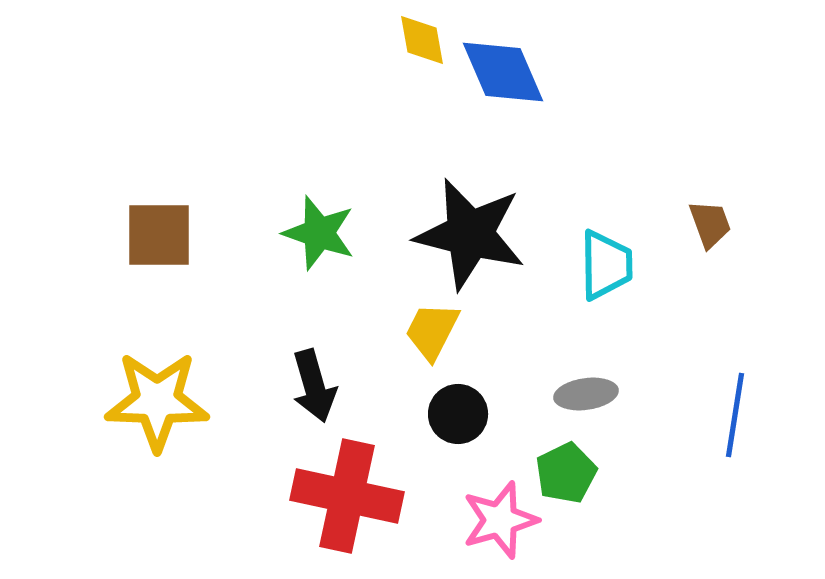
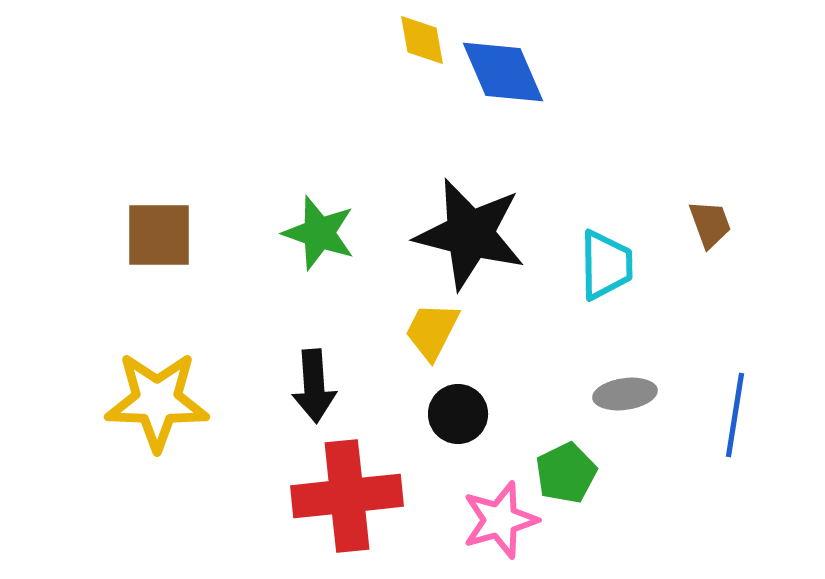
black arrow: rotated 12 degrees clockwise
gray ellipse: moved 39 px right
red cross: rotated 18 degrees counterclockwise
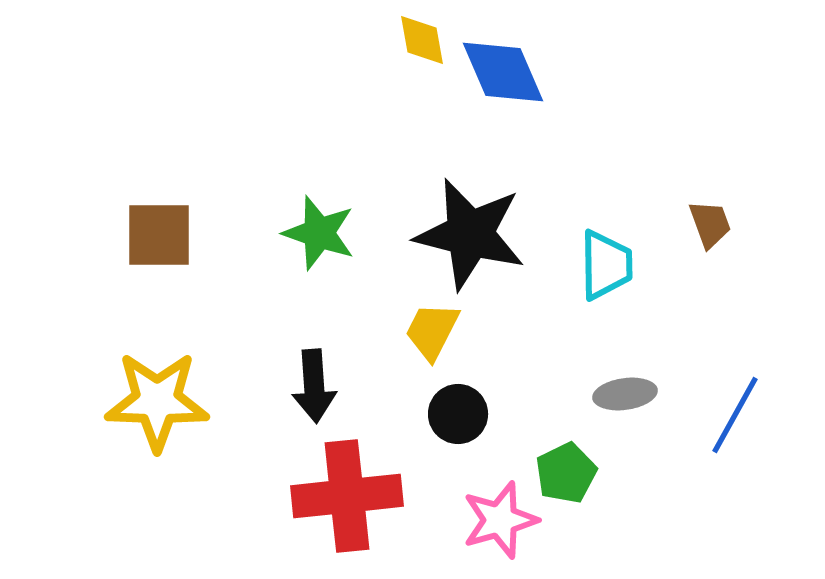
blue line: rotated 20 degrees clockwise
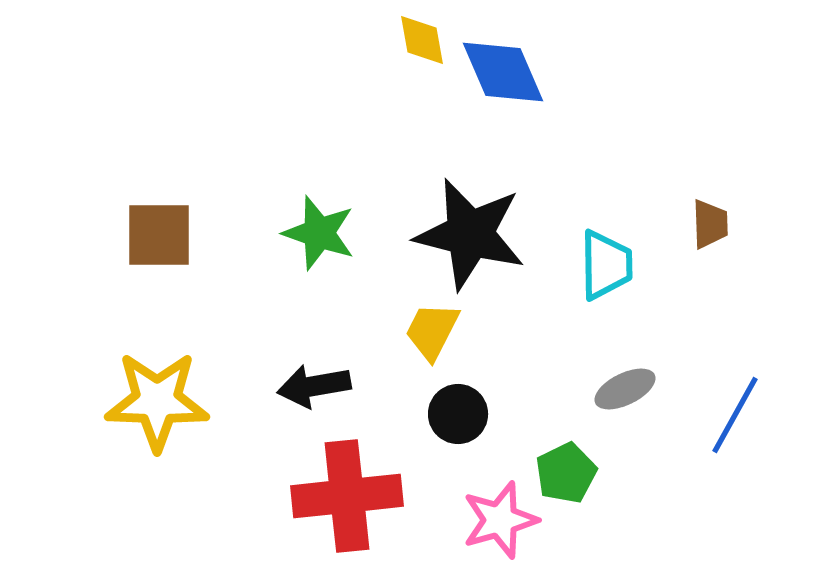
brown trapezoid: rotated 18 degrees clockwise
black arrow: rotated 84 degrees clockwise
gray ellipse: moved 5 px up; rotated 18 degrees counterclockwise
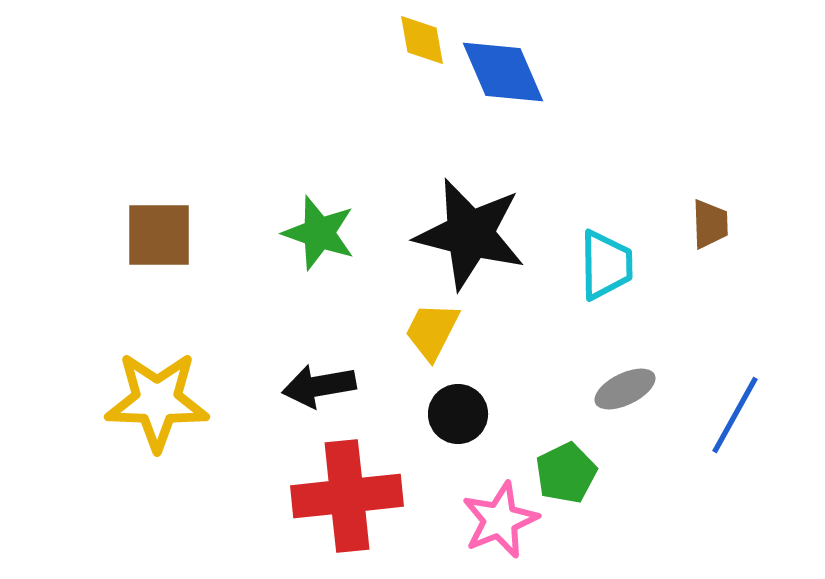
black arrow: moved 5 px right
pink star: rotated 6 degrees counterclockwise
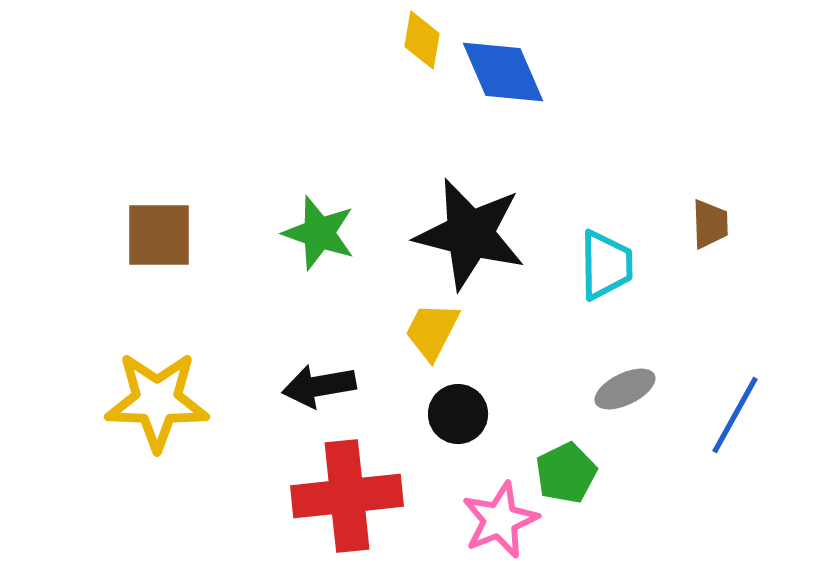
yellow diamond: rotated 20 degrees clockwise
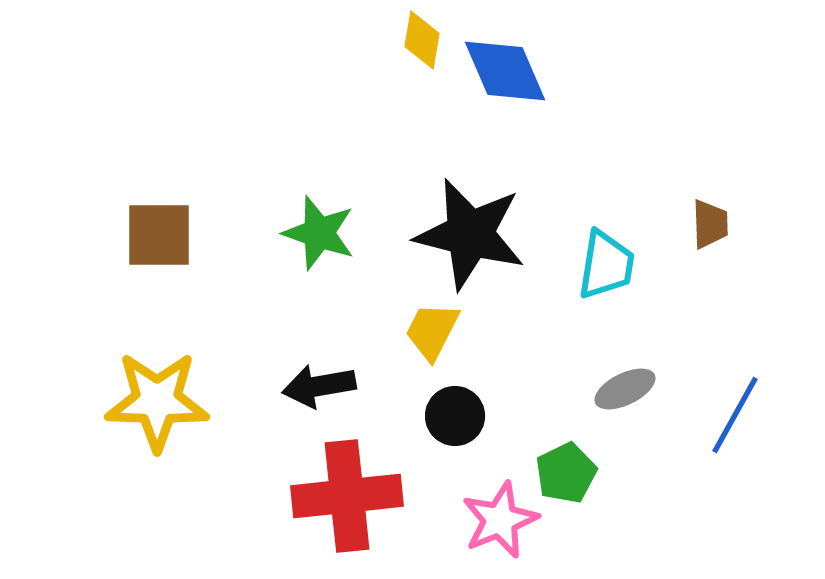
blue diamond: moved 2 px right, 1 px up
cyan trapezoid: rotated 10 degrees clockwise
black circle: moved 3 px left, 2 px down
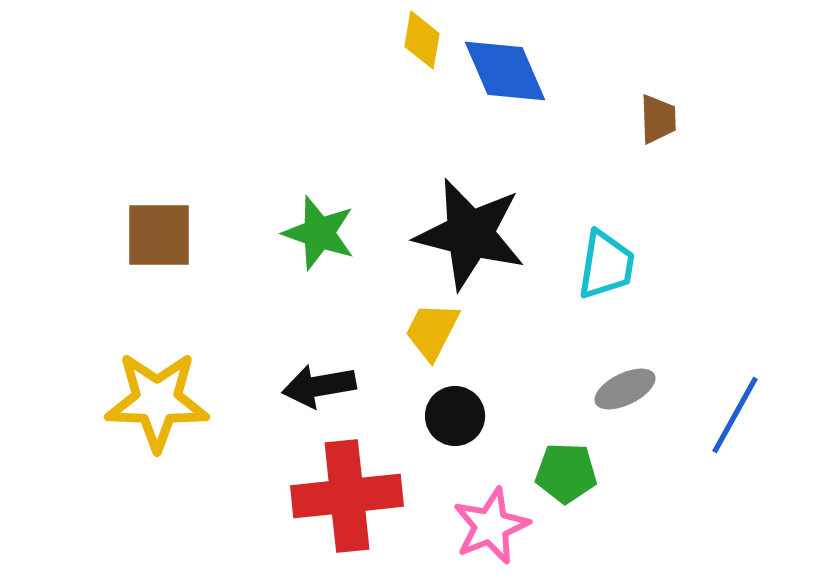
brown trapezoid: moved 52 px left, 105 px up
green pentagon: rotated 28 degrees clockwise
pink star: moved 9 px left, 6 px down
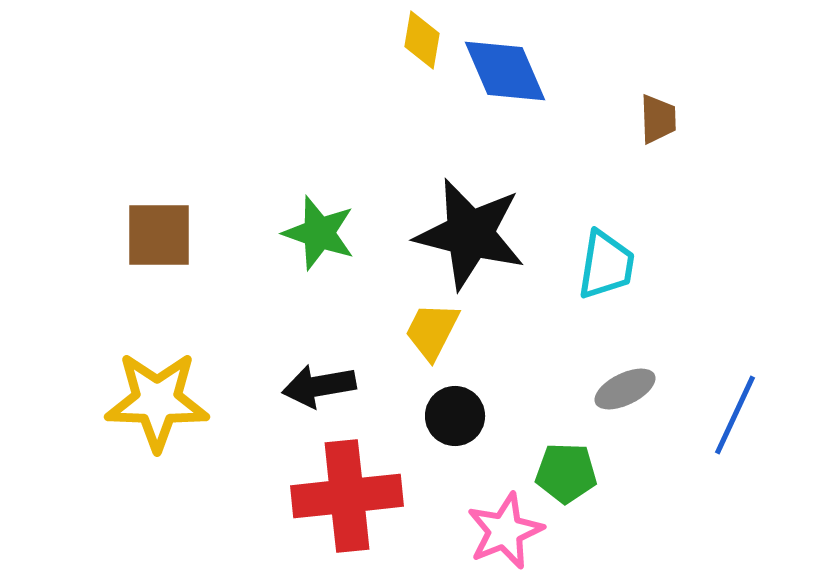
blue line: rotated 4 degrees counterclockwise
pink star: moved 14 px right, 5 px down
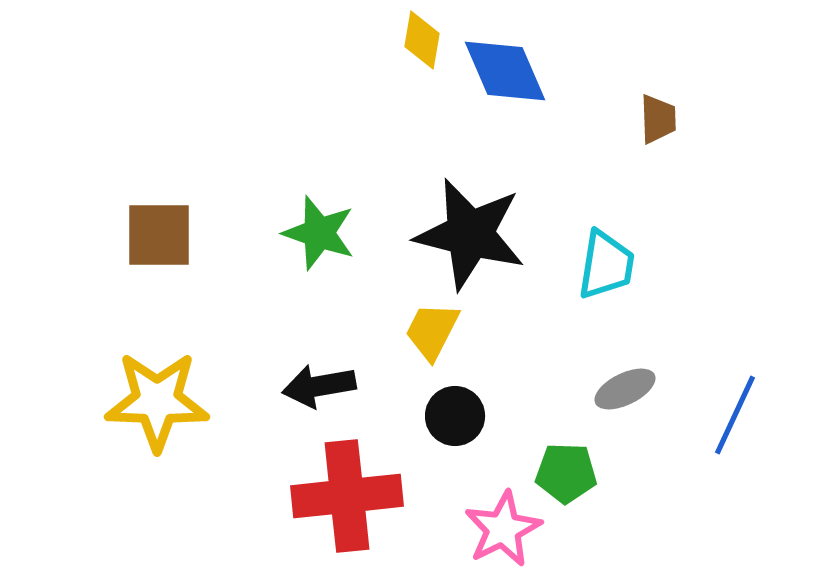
pink star: moved 2 px left, 2 px up; rotated 4 degrees counterclockwise
